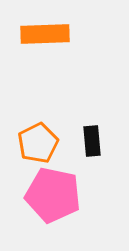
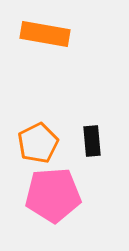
orange rectangle: rotated 12 degrees clockwise
pink pentagon: rotated 16 degrees counterclockwise
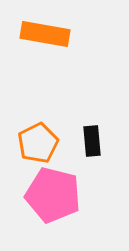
pink pentagon: rotated 18 degrees clockwise
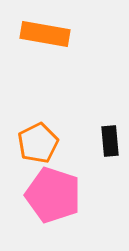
black rectangle: moved 18 px right
pink pentagon: rotated 4 degrees clockwise
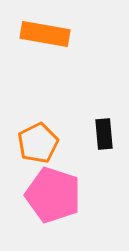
black rectangle: moved 6 px left, 7 px up
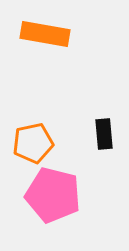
orange pentagon: moved 5 px left; rotated 15 degrees clockwise
pink pentagon: rotated 4 degrees counterclockwise
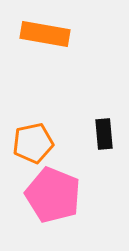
pink pentagon: rotated 8 degrees clockwise
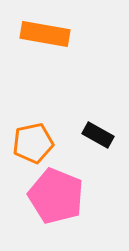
black rectangle: moved 6 px left, 1 px down; rotated 56 degrees counterclockwise
pink pentagon: moved 3 px right, 1 px down
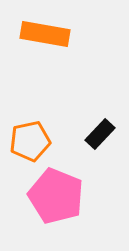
black rectangle: moved 2 px right, 1 px up; rotated 76 degrees counterclockwise
orange pentagon: moved 3 px left, 2 px up
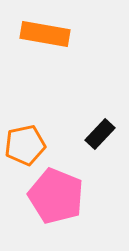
orange pentagon: moved 5 px left, 4 px down
